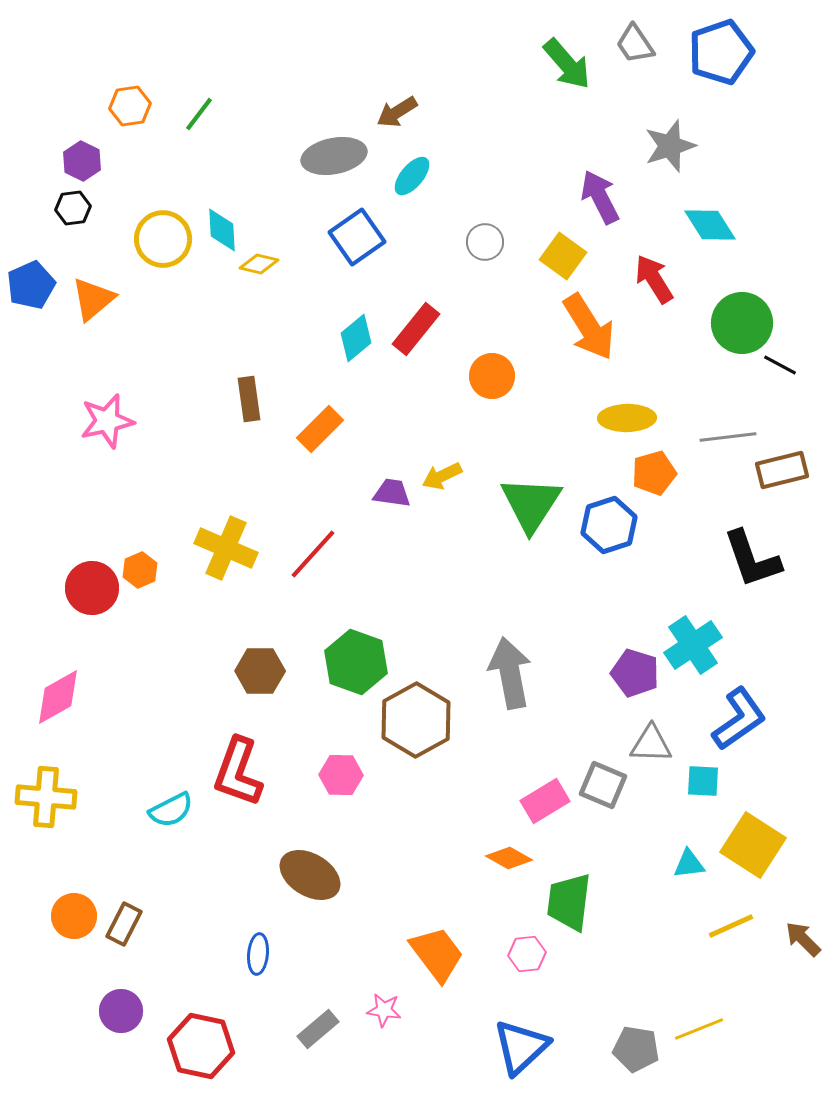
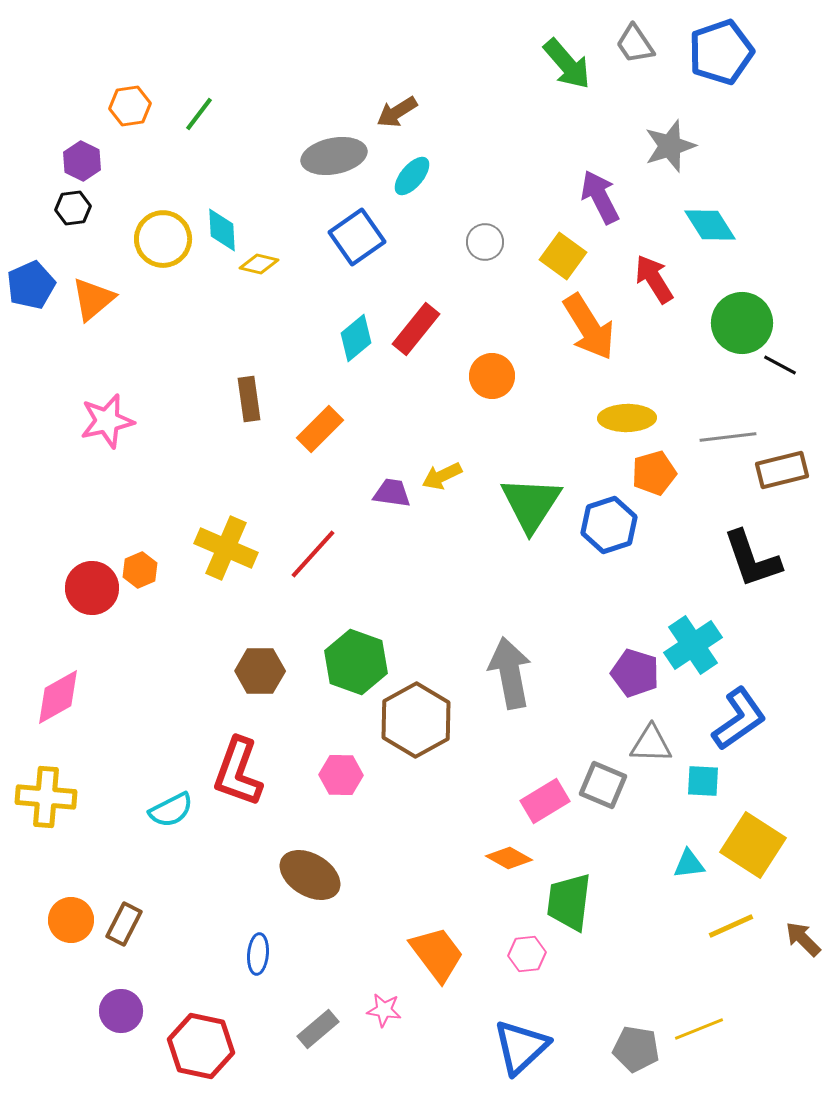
orange circle at (74, 916): moved 3 px left, 4 px down
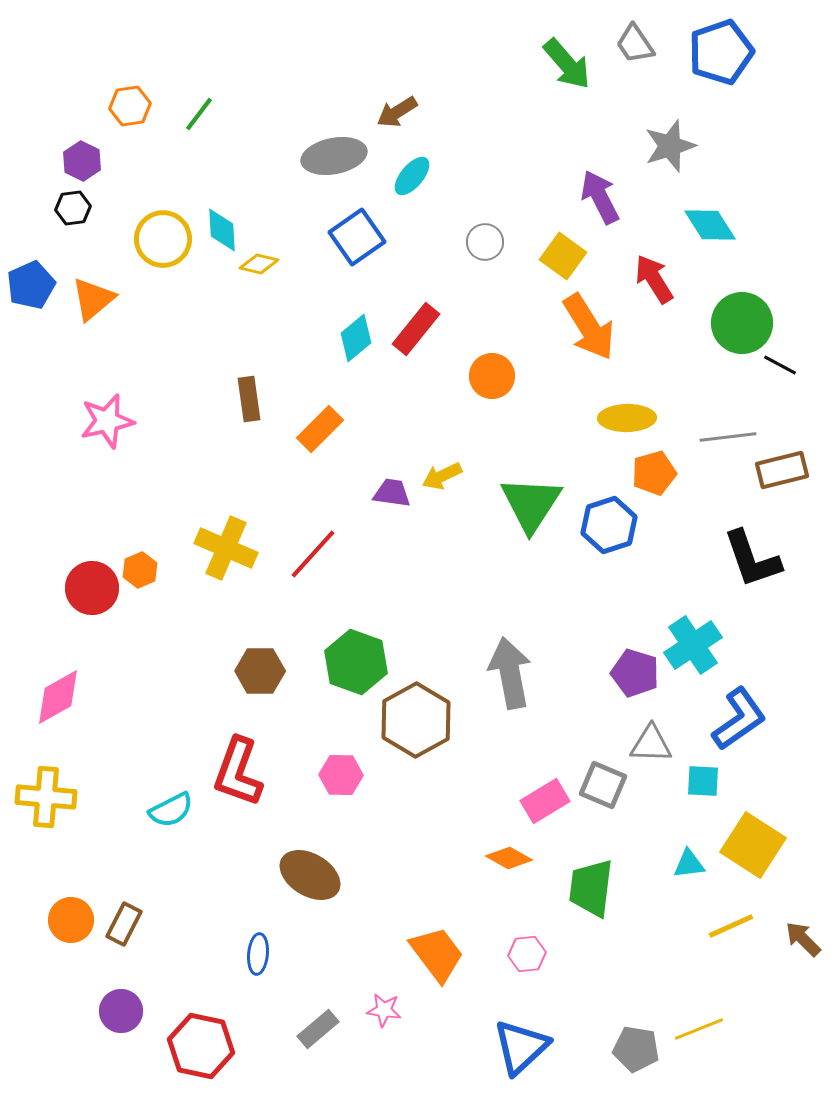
green trapezoid at (569, 902): moved 22 px right, 14 px up
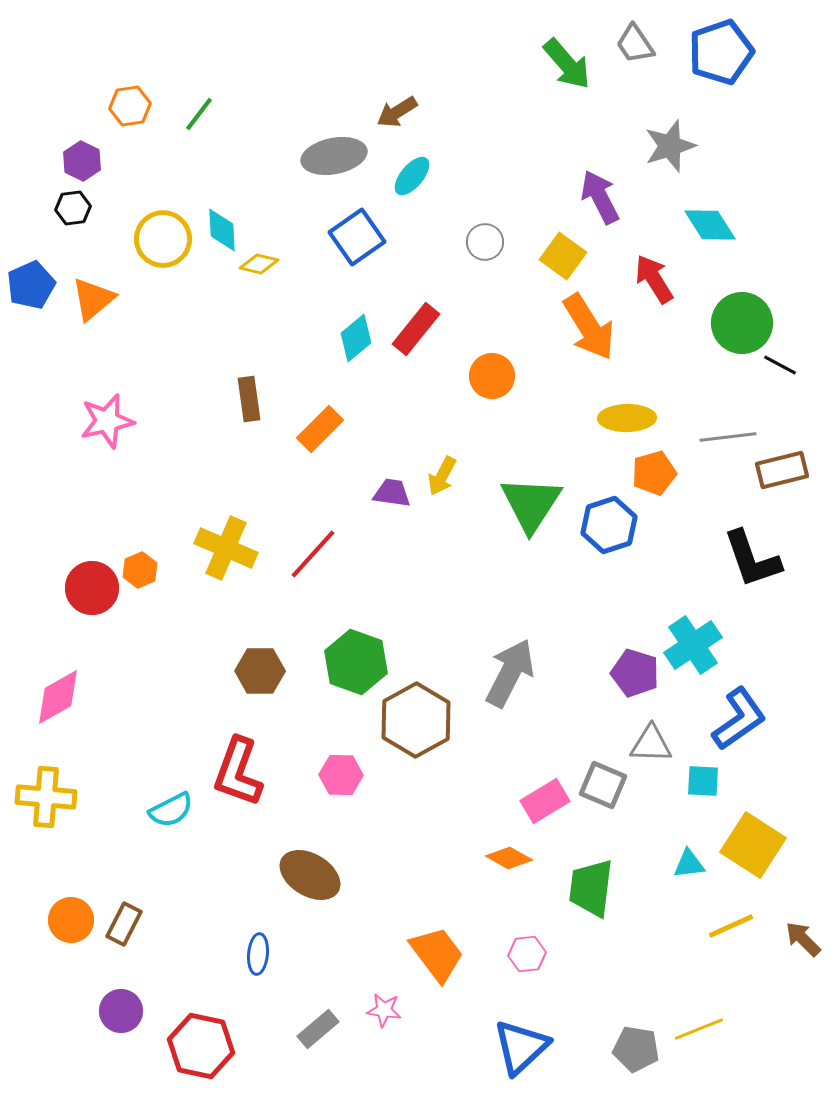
yellow arrow at (442, 476): rotated 36 degrees counterclockwise
gray arrow at (510, 673): rotated 38 degrees clockwise
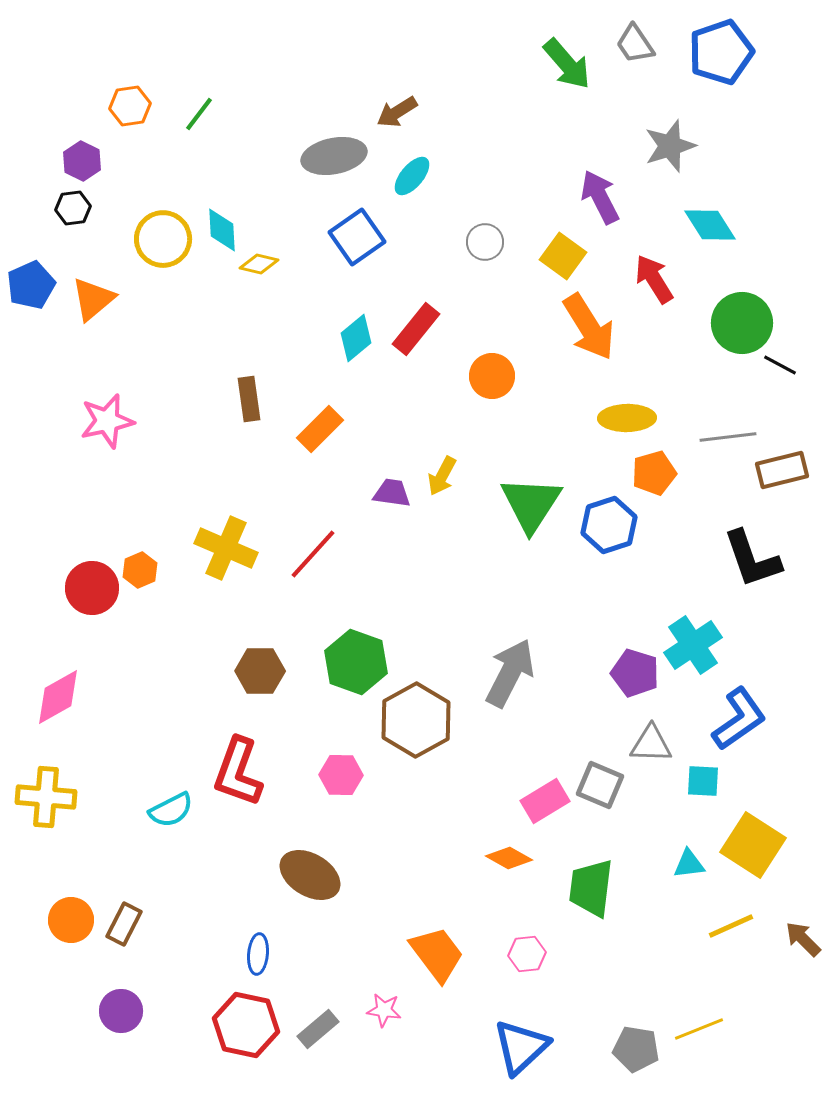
gray square at (603, 785): moved 3 px left
red hexagon at (201, 1046): moved 45 px right, 21 px up
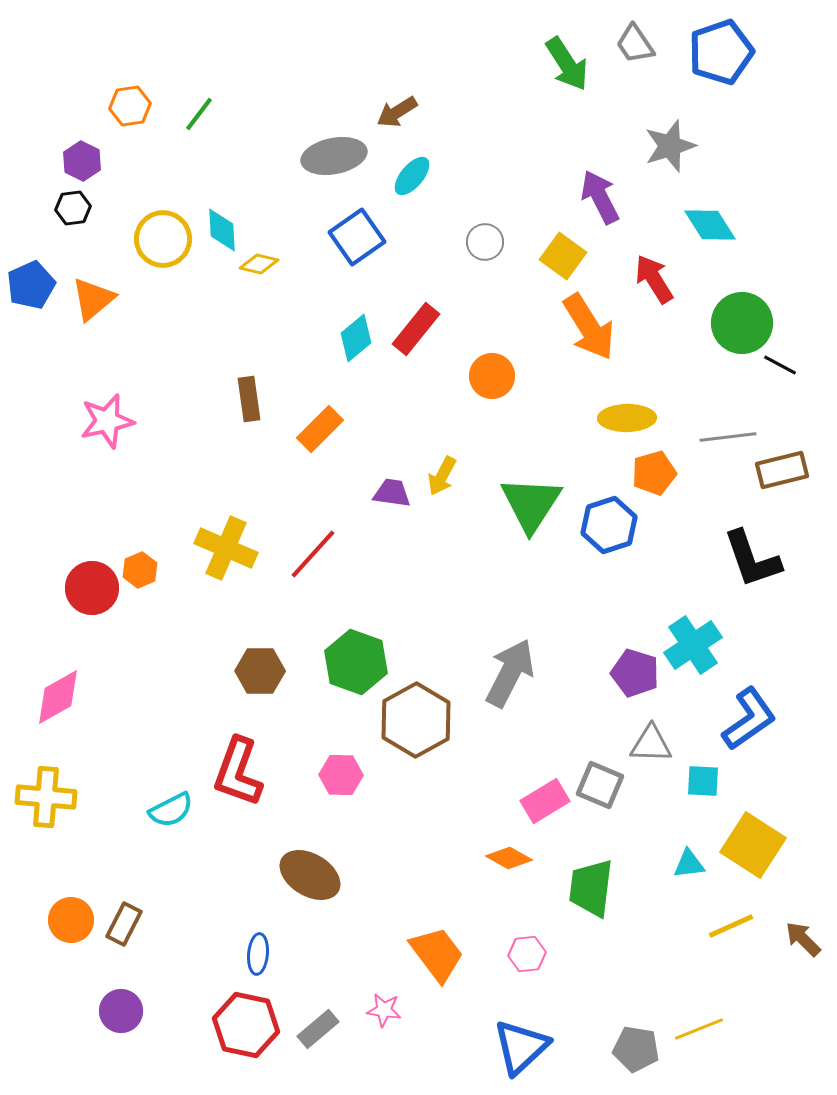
green arrow at (567, 64): rotated 8 degrees clockwise
blue L-shape at (739, 719): moved 10 px right
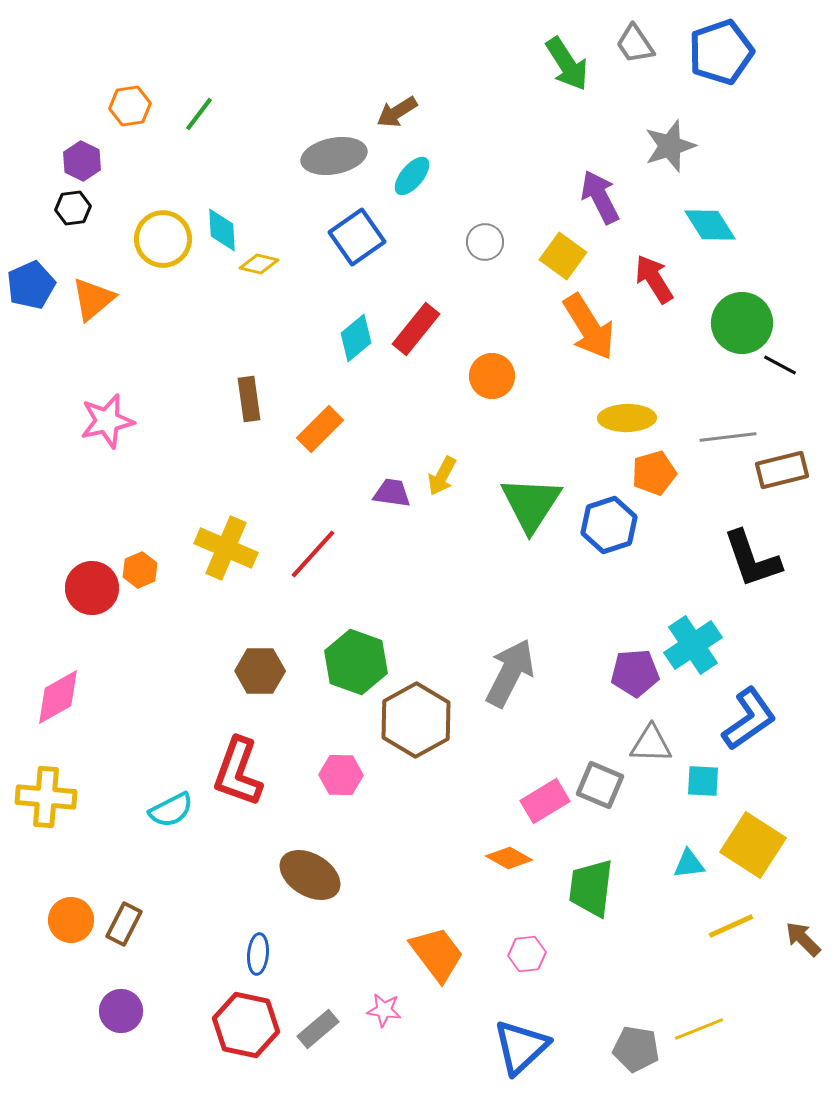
purple pentagon at (635, 673): rotated 21 degrees counterclockwise
